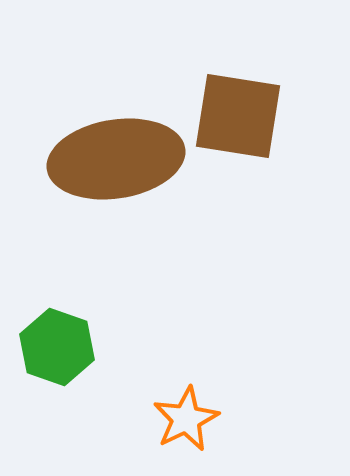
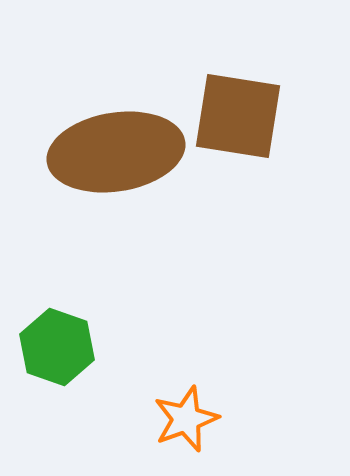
brown ellipse: moved 7 px up
orange star: rotated 6 degrees clockwise
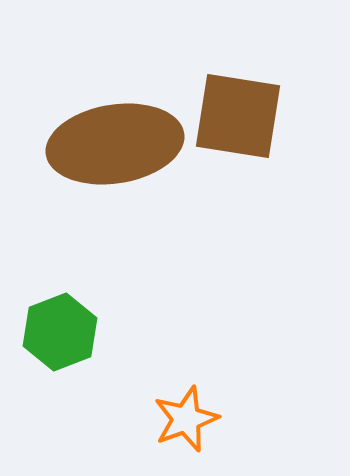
brown ellipse: moved 1 px left, 8 px up
green hexagon: moved 3 px right, 15 px up; rotated 20 degrees clockwise
